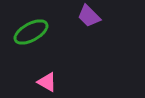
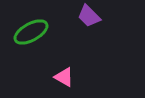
pink triangle: moved 17 px right, 5 px up
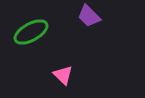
pink triangle: moved 1 px left, 2 px up; rotated 15 degrees clockwise
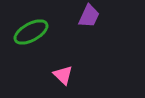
purple trapezoid: rotated 110 degrees counterclockwise
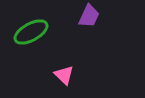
pink triangle: moved 1 px right
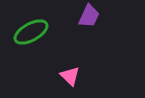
pink triangle: moved 6 px right, 1 px down
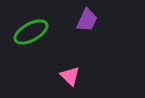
purple trapezoid: moved 2 px left, 4 px down
